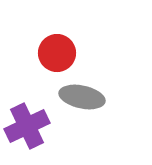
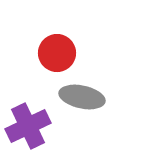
purple cross: moved 1 px right
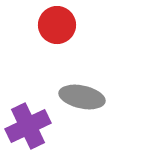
red circle: moved 28 px up
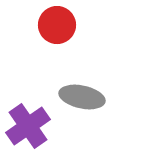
purple cross: rotated 9 degrees counterclockwise
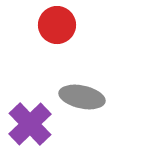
purple cross: moved 2 px right, 2 px up; rotated 9 degrees counterclockwise
